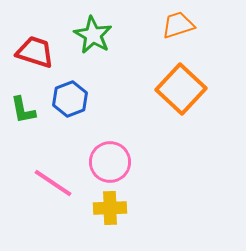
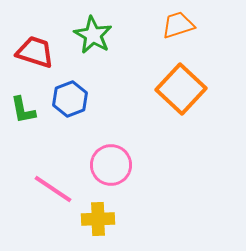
pink circle: moved 1 px right, 3 px down
pink line: moved 6 px down
yellow cross: moved 12 px left, 11 px down
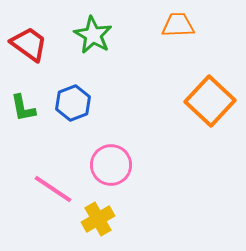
orange trapezoid: rotated 16 degrees clockwise
red trapezoid: moved 6 px left, 8 px up; rotated 18 degrees clockwise
orange square: moved 29 px right, 12 px down
blue hexagon: moved 3 px right, 4 px down
green L-shape: moved 2 px up
yellow cross: rotated 28 degrees counterclockwise
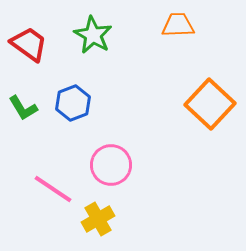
orange square: moved 3 px down
green L-shape: rotated 20 degrees counterclockwise
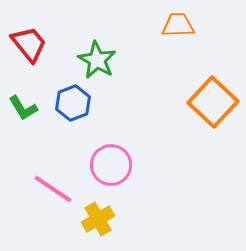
green star: moved 4 px right, 25 px down
red trapezoid: rotated 15 degrees clockwise
orange square: moved 3 px right, 2 px up
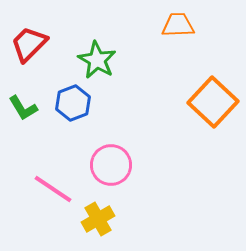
red trapezoid: rotated 96 degrees counterclockwise
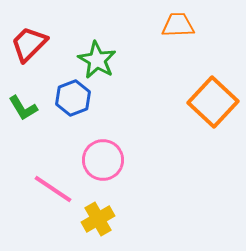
blue hexagon: moved 5 px up
pink circle: moved 8 px left, 5 px up
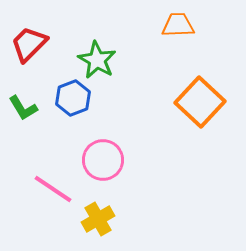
orange square: moved 13 px left
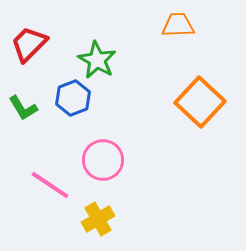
pink line: moved 3 px left, 4 px up
